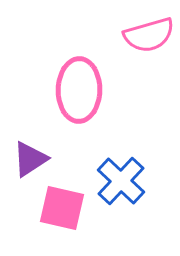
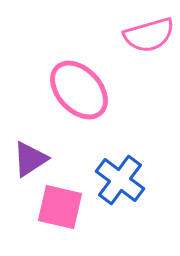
pink ellipse: rotated 44 degrees counterclockwise
blue cross: moved 1 px left, 1 px up; rotated 6 degrees counterclockwise
pink square: moved 2 px left, 1 px up
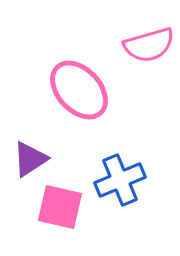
pink semicircle: moved 10 px down
blue cross: rotated 30 degrees clockwise
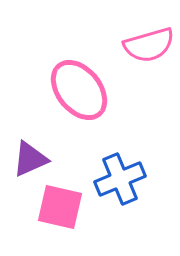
pink ellipse: rotated 4 degrees clockwise
purple triangle: rotated 9 degrees clockwise
blue cross: moved 1 px up
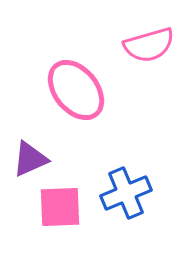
pink ellipse: moved 3 px left
blue cross: moved 6 px right, 14 px down
pink square: rotated 15 degrees counterclockwise
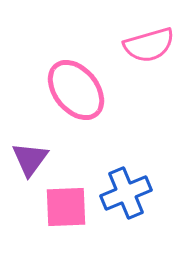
purple triangle: rotated 30 degrees counterclockwise
pink square: moved 6 px right
